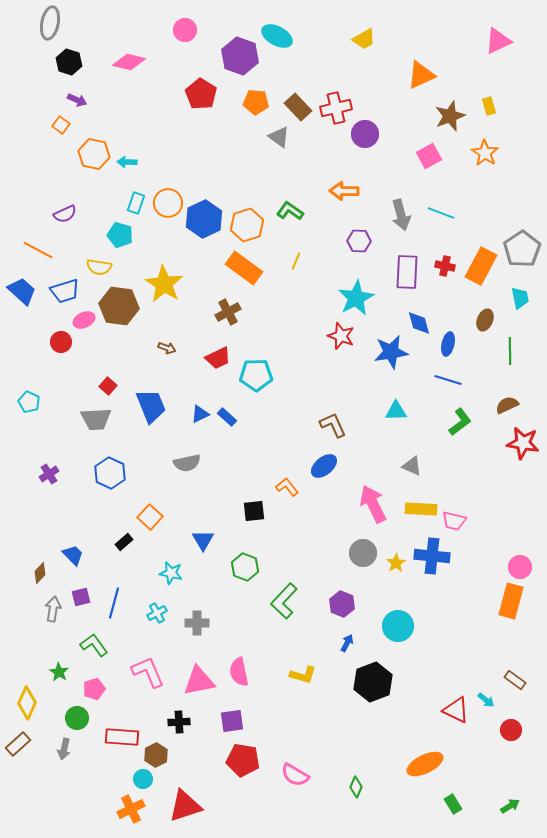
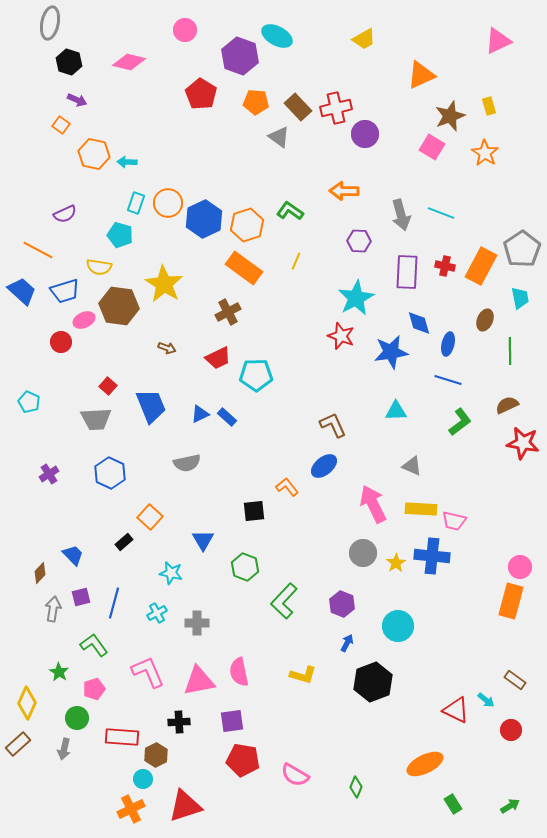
pink square at (429, 156): moved 3 px right, 9 px up; rotated 30 degrees counterclockwise
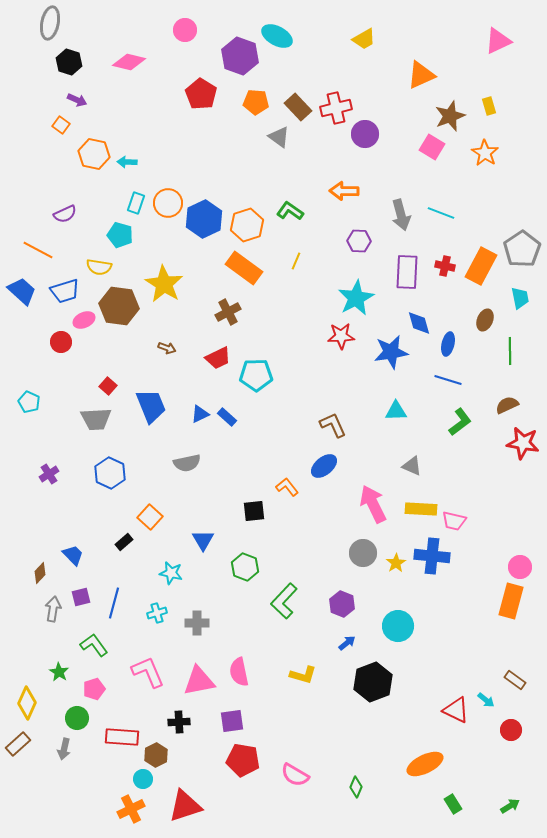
red star at (341, 336): rotated 24 degrees counterclockwise
cyan cross at (157, 613): rotated 12 degrees clockwise
blue arrow at (347, 643): rotated 24 degrees clockwise
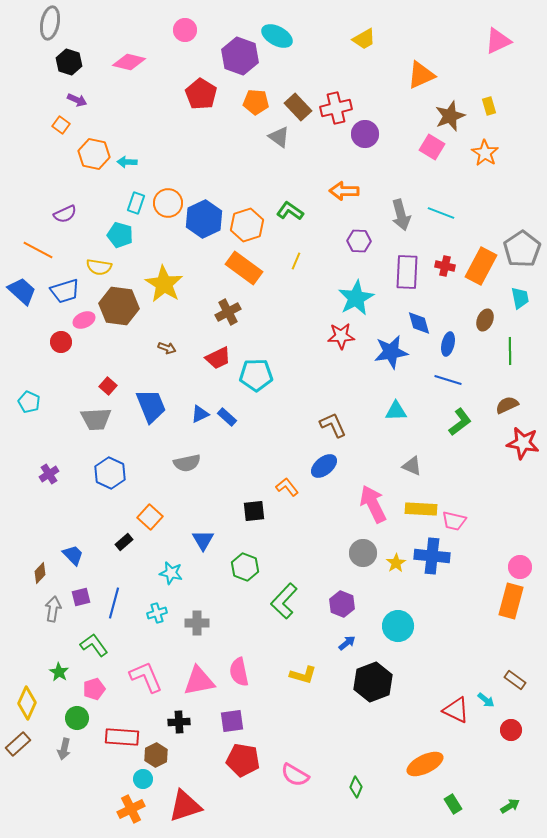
pink L-shape at (148, 672): moved 2 px left, 5 px down
